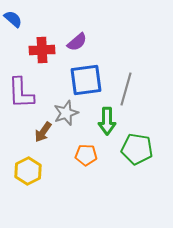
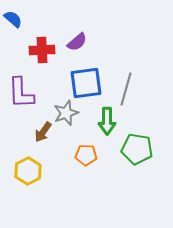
blue square: moved 3 px down
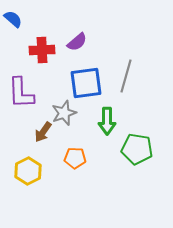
gray line: moved 13 px up
gray star: moved 2 px left
orange pentagon: moved 11 px left, 3 px down
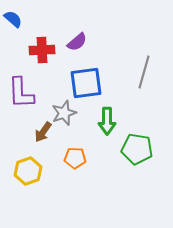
gray line: moved 18 px right, 4 px up
yellow hexagon: rotated 8 degrees clockwise
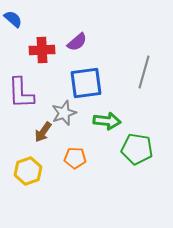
green arrow: rotated 84 degrees counterclockwise
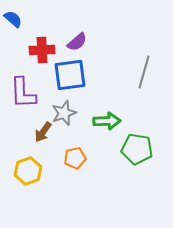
blue square: moved 16 px left, 8 px up
purple L-shape: moved 2 px right
green arrow: rotated 8 degrees counterclockwise
orange pentagon: rotated 15 degrees counterclockwise
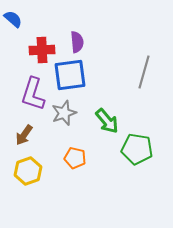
purple semicircle: rotated 55 degrees counterclockwise
purple L-shape: moved 10 px right, 1 px down; rotated 20 degrees clockwise
green arrow: rotated 52 degrees clockwise
brown arrow: moved 19 px left, 3 px down
orange pentagon: rotated 25 degrees clockwise
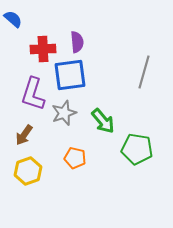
red cross: moved 1 px right, 1 px up
green arrow: moved 4 px left
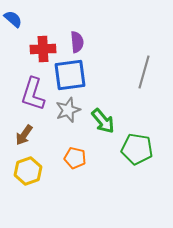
gray star: moved 4 px right, 3 px up
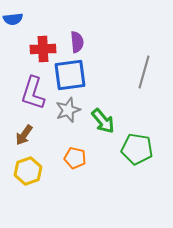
blue semicircle: rotated 132 degrees clockwise
purple L-shape: moved 1 px up
